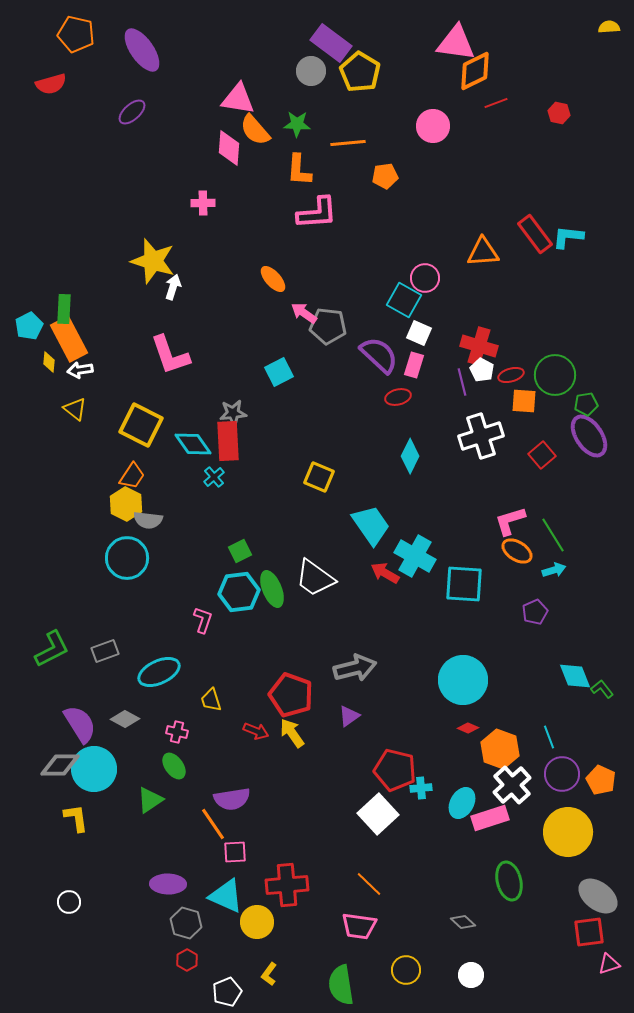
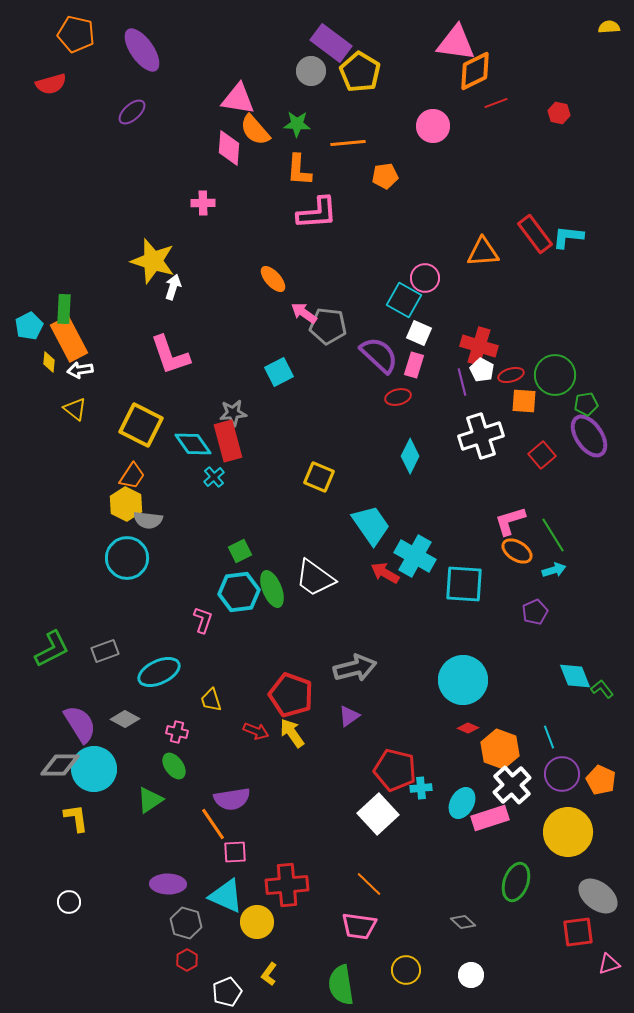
red rectangle at (228, 441): rotated 12 degrees counterclockwise
green ellipse at (509, 881): moved 7 px right, 1 px down; rotated 33 degrees clockwise
red square at (589, 932): moved 11 px left
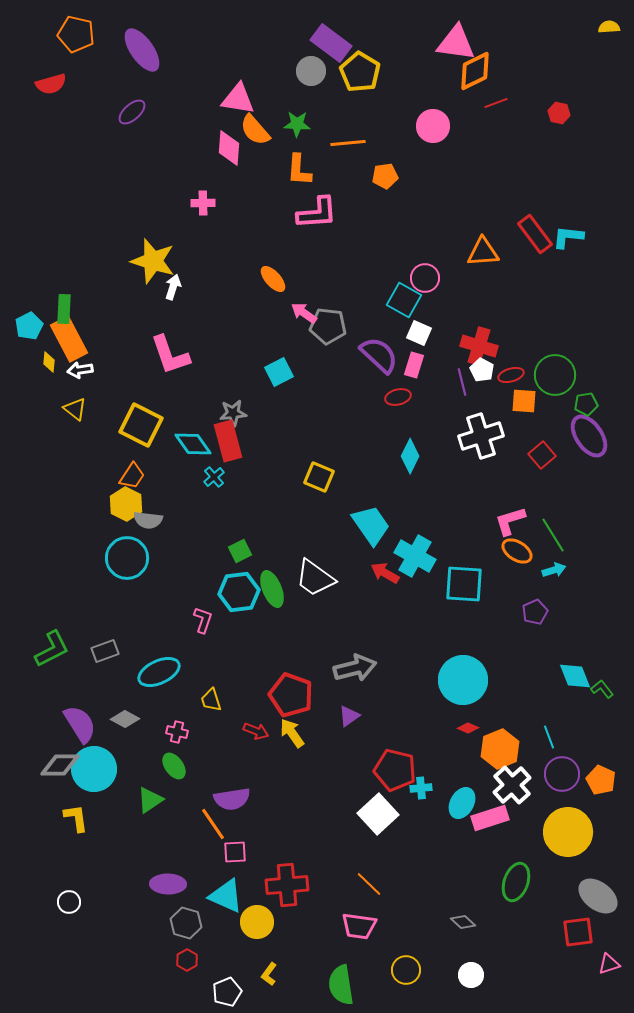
orange hexagon at (500, 749): rotated 18 degrees clockwise
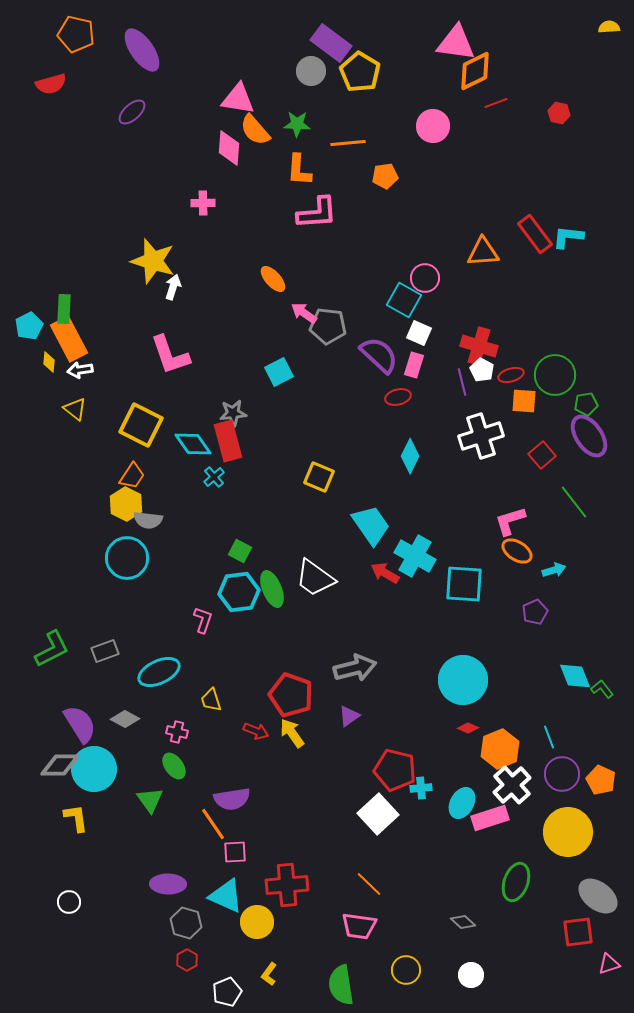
green line at (553, 535): moved 21 px right, 33 px up; rotated 6 degrees counterclockwise
green square at (240, 551): rotated 35 degrees counterclockwise
green triangle at (150, 800): rotated 32 degrees counterclockwise
